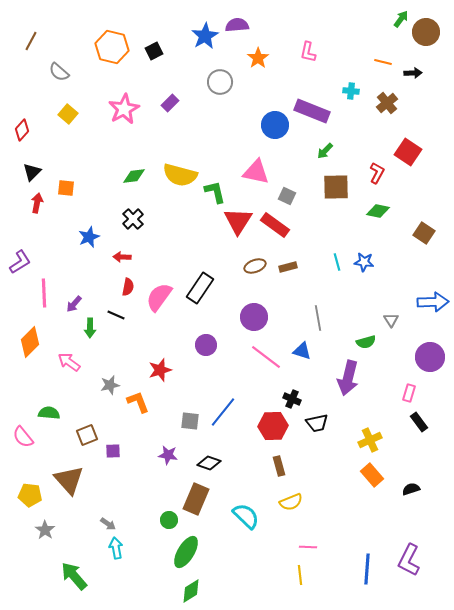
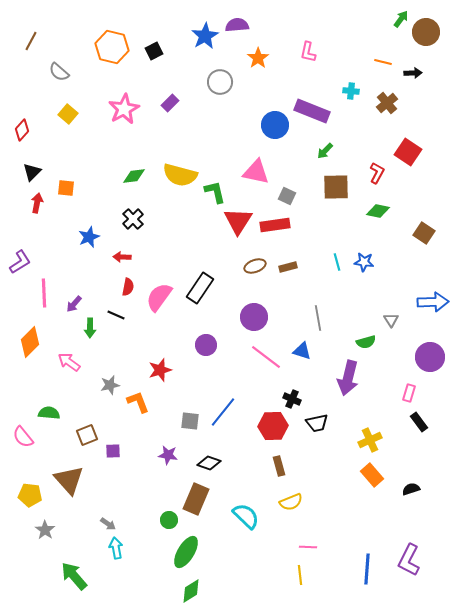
red rectangle at (275, 225): rotated 44 degrees counterclockwise
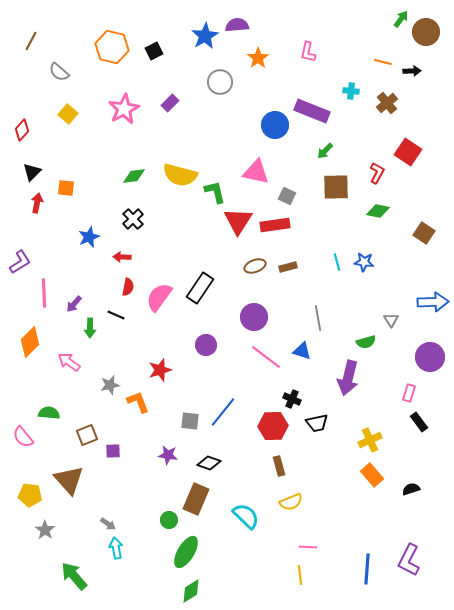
black arrow at (413, 73): moved 1 px left, 2 px up
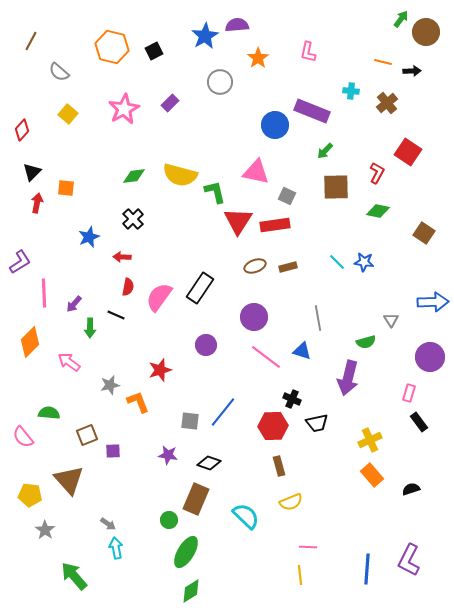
cyan line at (337, 262): rotated 30 degrees counterclockwise
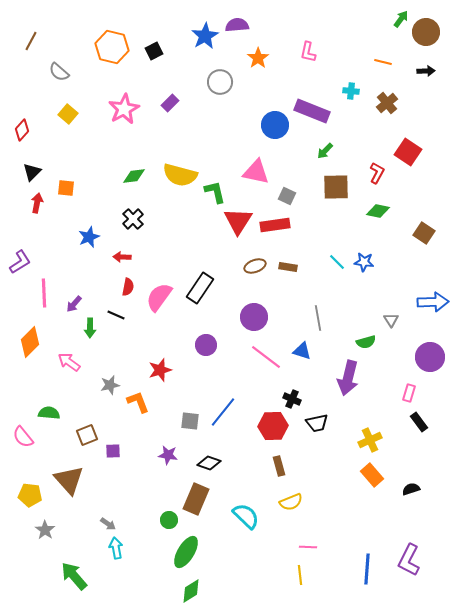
black arrow at (412, 71): moved 14 px right
brown rectangle at (288, 267): rotated 24 degrees clockwise
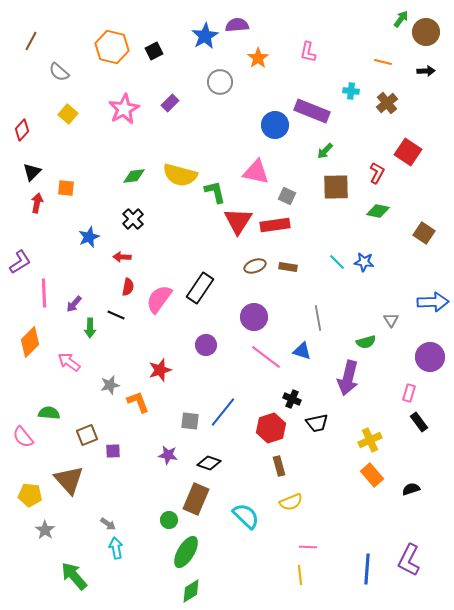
pink semicircle at (159, 297): moved 2 px down
red hexagon at (273, 426): moved 2 px left, 2 px down; rotated 16 degrees counterclockwise
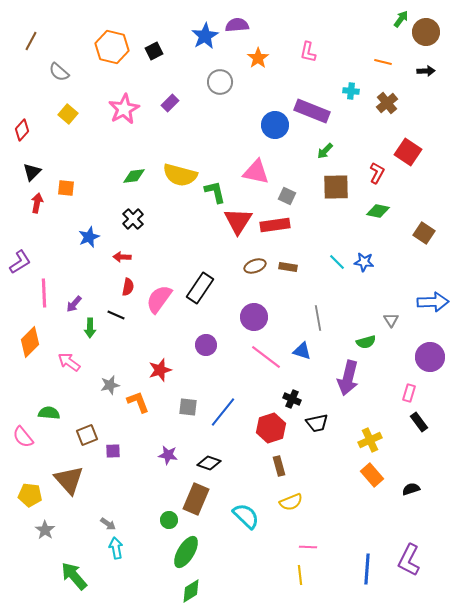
gray square at (190, 421): moved 2 px left, 14 px up
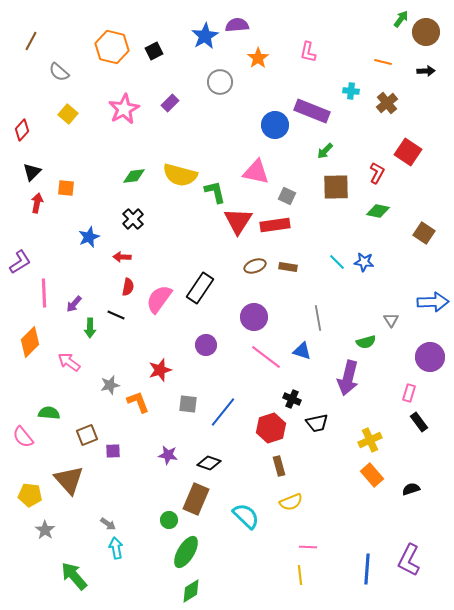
gray square at (188, 407): moved 3 px up
